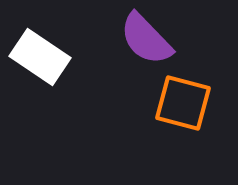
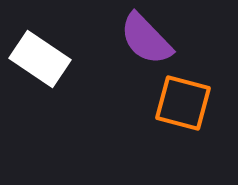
white rectangle: moved 2 px down
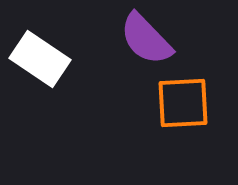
orange square: rotated 18 degrees counterclockwise
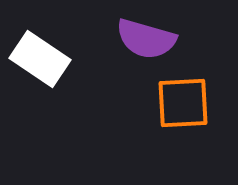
purple semicircle: rotated 30 degrees counterclockwise
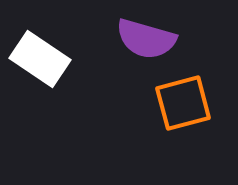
orange square: rotated 12 degrees counterclockwise
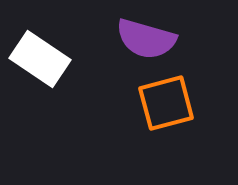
orange square: moved 17 px left
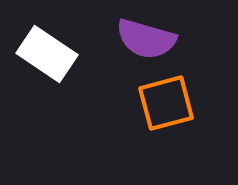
white rectangle: moved 7 px right, 5 px up
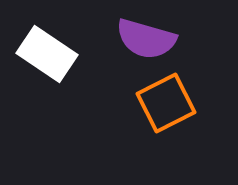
orange square: rotated 12 degrees counterclockwise
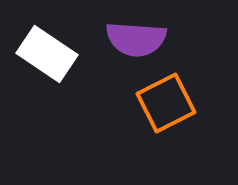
purple semicircle: moved 10 px left; rotated 12 degrees counterclockwise
